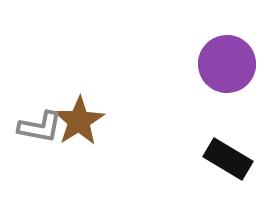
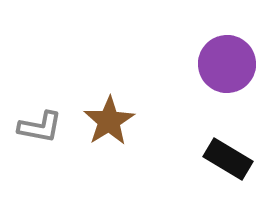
brown star: moved 30 px right
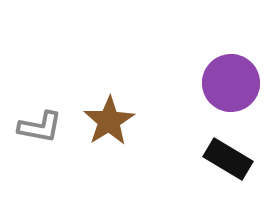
purple circle: moved 4 px right, 19 px down
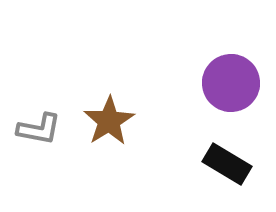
gray L-shape: moved 1 px left, 2 px down
black rectangle: moved 1 px left, 5 px down
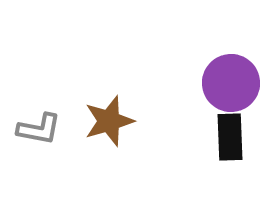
brown star: rotated 15 degrees clockwise
black rectangle: moved 3 px right, 27 px up; rotated 57 degrees clockwise
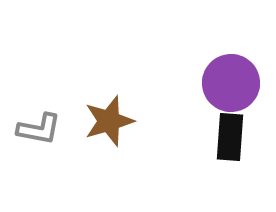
black rectangle: rotated 6 degrees clockwise
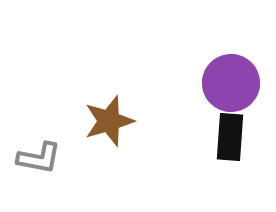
gray L-shape: moved 29 px down
